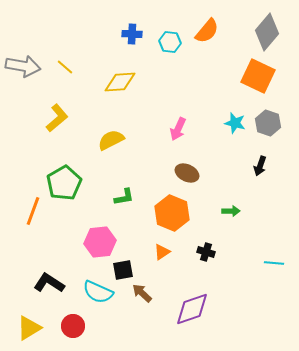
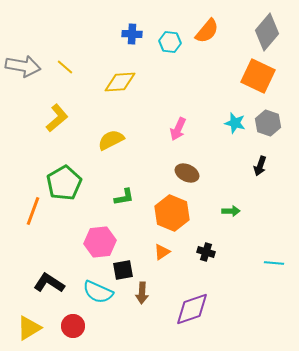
brown arrow: rotated 130 degrees counterclockwise
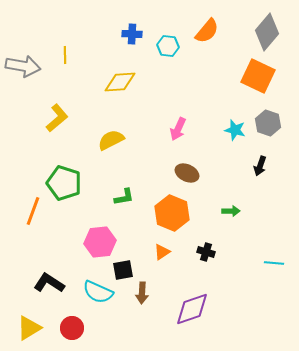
cyan hexagon: moved 2 px left, 4 px down
yellow line: moved 12 px up; rotated 48 degrees clockwise
cyan star: moved 7 px down
green pentagon: rotated 24 degrees counterclockwise
red circle: moved 1 px left, 2 px down
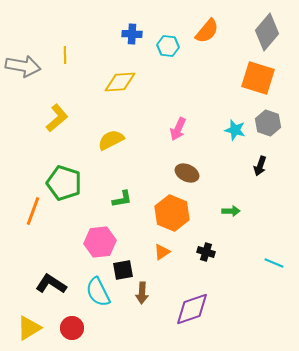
orange square: moved 2 px down; rotated 8 degrees counterclockwise
green L-shape: moved 2 px left, 2 px down
cyan line: rotated 18 degrees clockwise
black L-shape: moved 2 px right, 1 px down
cyan semicircle: rotated 40 degrees clockwise
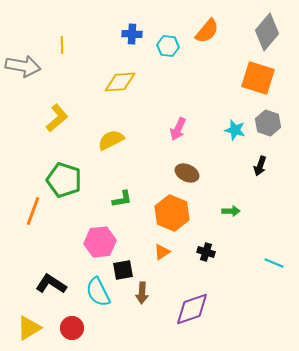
yellow line: moved 3 px left, 10 px up
green pentagon: moved 3 px up
